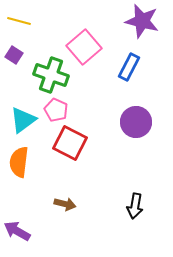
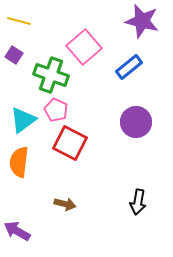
blue rectangle: rotated 24 degrees clockwise
black arrow: moved 3 px right, 4 px up
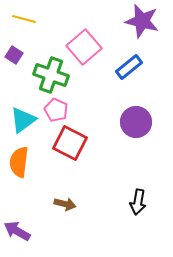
yellow line: moved 5 px right, 2 px up
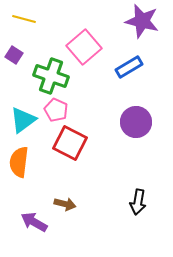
blue rectangle: rotated 8 degrees clockwise
green cross: moved 1 px down
purple arrow: moved 17 px right, 9 px up
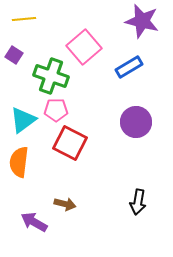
yellow line: rotated 20 degrees counterclockwise
pink pentagon: rotated 25 degrees counterclockwise
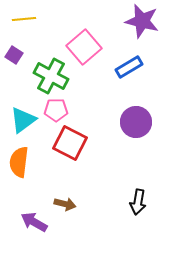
green cross: rotated 8 degrees clockwise
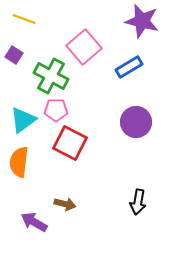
yellow line: rotated 25 degrees clockwise
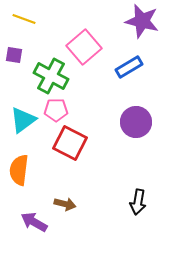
purple square: rotated 24 degrees counterclockwise
orange semicircle: moved 8 px down
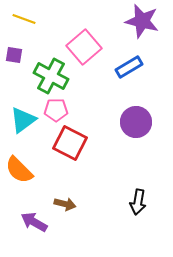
orange semicircle: rotated 52 degrees counterclockwise
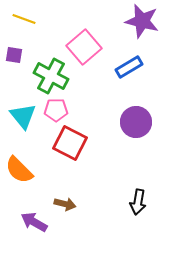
cyan triangle: moved 4 px up; rotated 32 degrees counterclockwise
